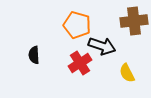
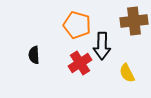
black arrow: rotated 72 degrees clockwise
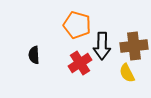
brown cross: moved 25 px down
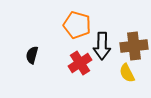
black semicircle: moved 2 px left; rotated 18 degrees clockwise
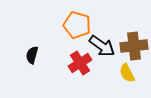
black arrow: rotated 56 degrees counterclockwise
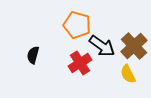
brown cross: rotated 36 degrees counterclockwise
black semicircle: moved 1 px right
yellow semicircle: moved 1 px right, 1 px down
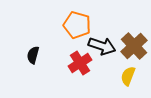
black arrow: rotated 16 degrees counterclockwise
yellow semicircle: moved 2 px down; rotated 48 degrees clockwise
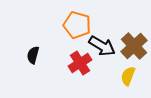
black arrow: rotated 12 degrees clockwise
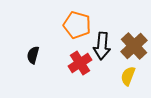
black arrow: rotated 64 degrees clockwise
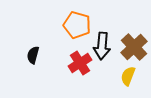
brown cross: moved 1 px down
